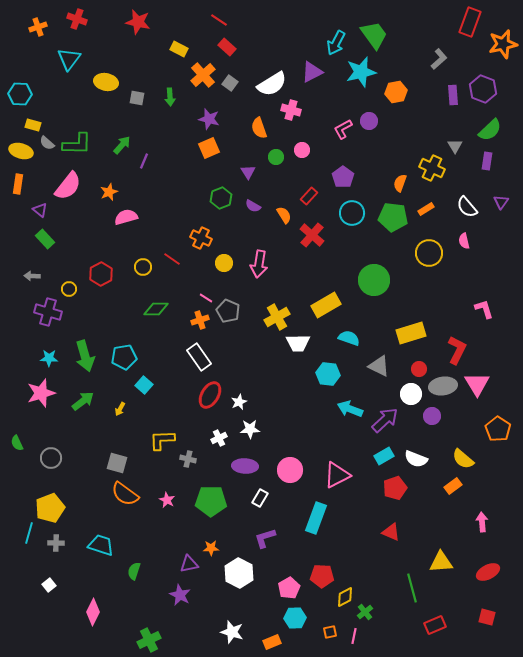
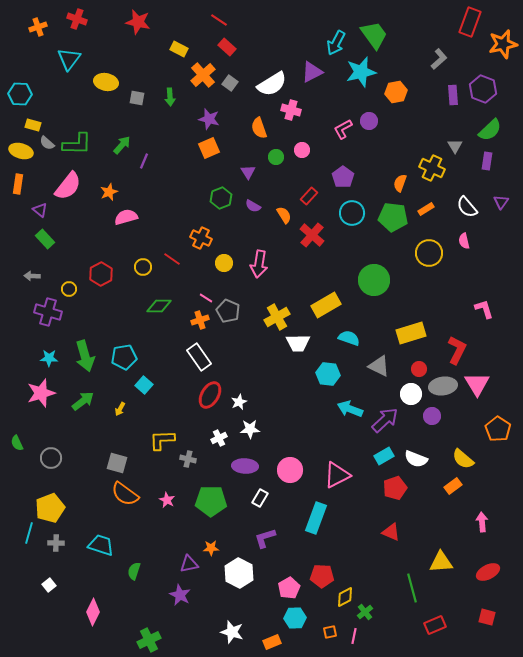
green diamond at (156, 309): moved 3 px right, 3 px up
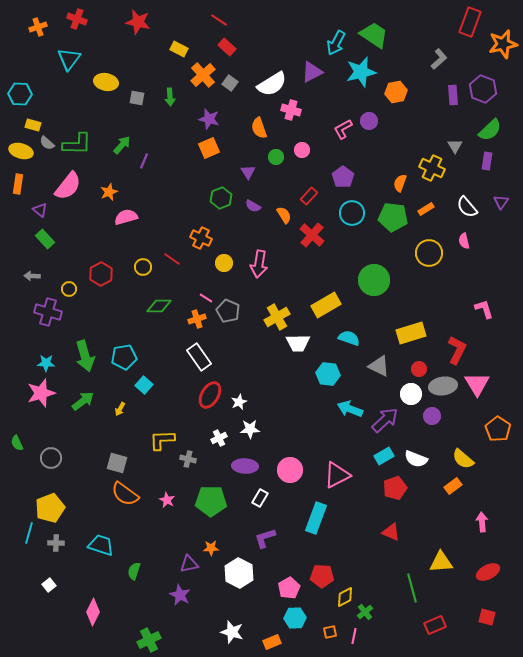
green trapezoid at (374, 35): rotated 20 degrees counterclockwise
orange cross at (200, 320): moved 3 px left, 1 px up
cyan star at (49, 358): moved 3 px left, 5 px down
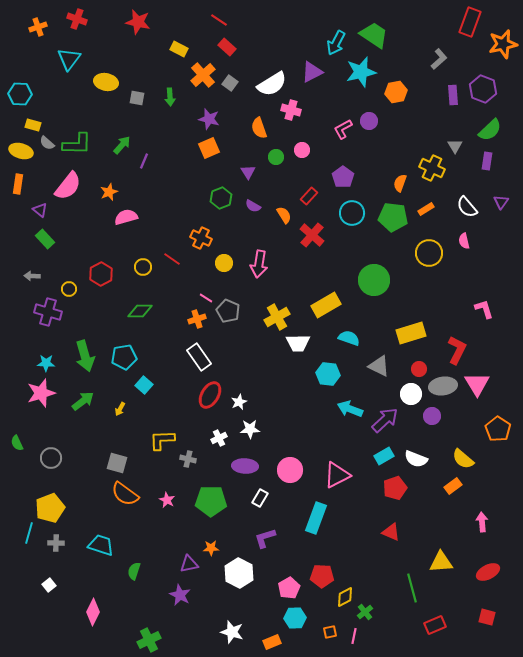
green diamond at (159, 306): moved 19 px left, 5 px down
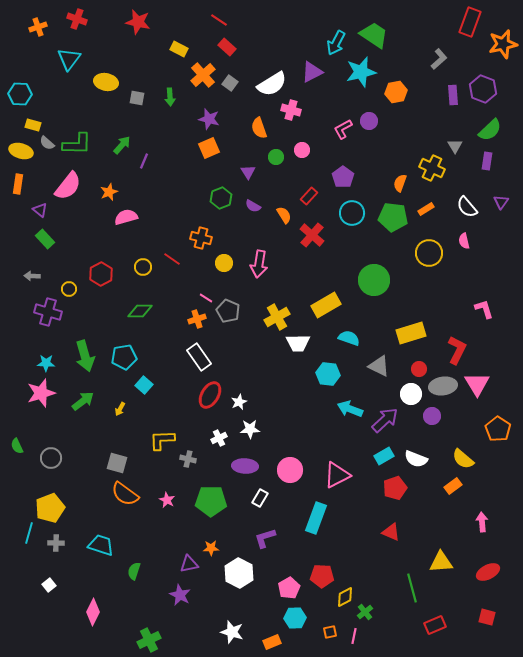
orange cross at (201, 238): rotated 10 degrees counterclockwise
green semicircle at (17, 443): moved 3 px down
